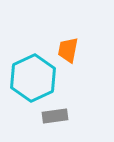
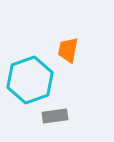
cyan hexagon: moved 3 px left, 2 px down; rotated 6 degrees clockwise
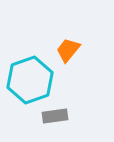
orange trapezoid: rotated 28 degrees clockwise
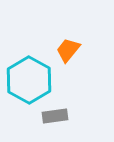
cyan hexagon: moved 1 px left; rotated 12 degrees counterclockwise
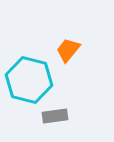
cyan hexagon: rotated 15 degrees counterclockwise
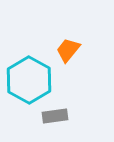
cyan hexagon: rotated 15 degrees clockwise
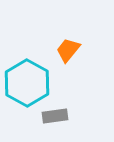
cyan hexagon: moved 2 px left, 3 px down
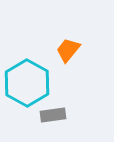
gray rectangle: moved 2 px left, 1 px up
